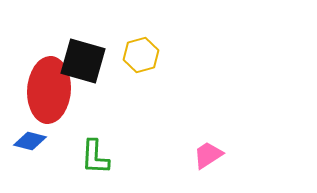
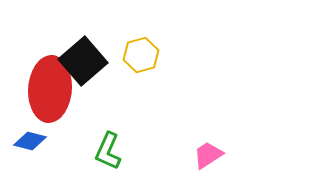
black square: rotated 33 degrees clockwise
red ellipse: moved 1 px right, 1 px up
green L-shape: moved 13 px right, 6 px up; rotated 21 degrees clockwise
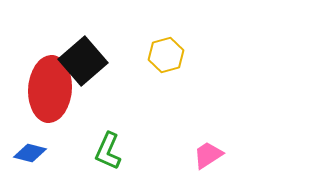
yellow hexagon: moved 25 px right
blue diamond: moved 12 px down
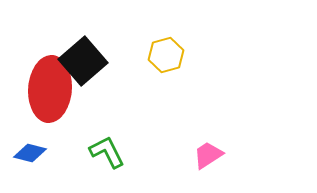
green L-shape: moved 1 px left, 1 px down; rotated 129 degrees clockwise
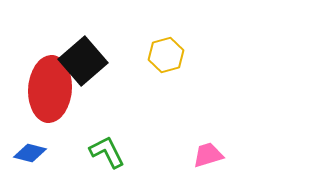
pink trapezoid: rotated 16 degrees clockwise
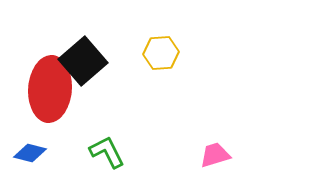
yellow hexagon: moved 5 px left, 2 px up; rotated 12 degrees clockwise
pink trapezoid: moved 7 px right
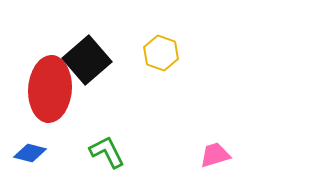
yellow hexagon: rotated 24 degrees clockwise
black square: moved 4 px right, 1 px up
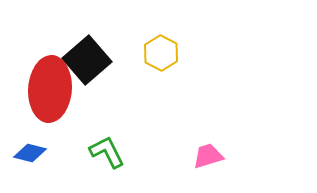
yellow hexagon: rotated 8 degrees clockwise
pink trapezoid: moved 7 px left, 1 px down
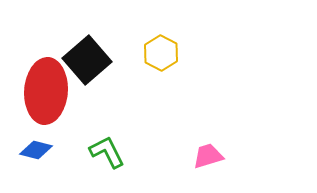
red ellipse: moved 4 px left, 2 px down
blue diamond: moved 6 px right, 3 px up
